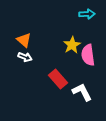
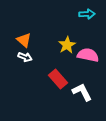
yellow star: moved 5 px left
pink semicircle: rotated 110 degrees clockwise
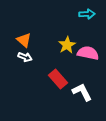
pink semicircle: moved 2 px up
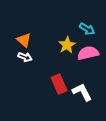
cyan arrow: moved 15 px down; rotated 35 degrees clockwise
pink semicircle: rotated 25 degrees counterclockwise
red rectangle: moved 1 px right, 5 px down; rotated 18 degrees clockwise
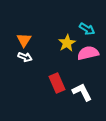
orange triangle: rotated 21 degrees clockwise
yellow star: moved 2 px up
red rectangle: moved 2 px left, 1 px up
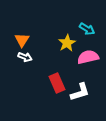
orange triangle: moved 2 px left
pink semicircle: moved 4 px down
white L-shape: moved 2 px left; rotated 100 degrees clockwise
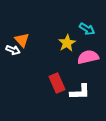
orange triangle: rotated 14 degrees counterclockwise
white arrow: moved 12 px left, 7 px up
white L-shape: rotated 15 degrees clockwise
